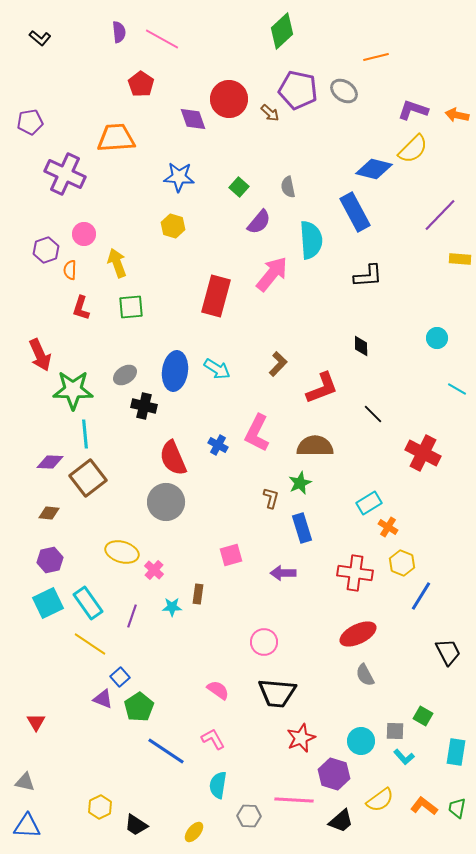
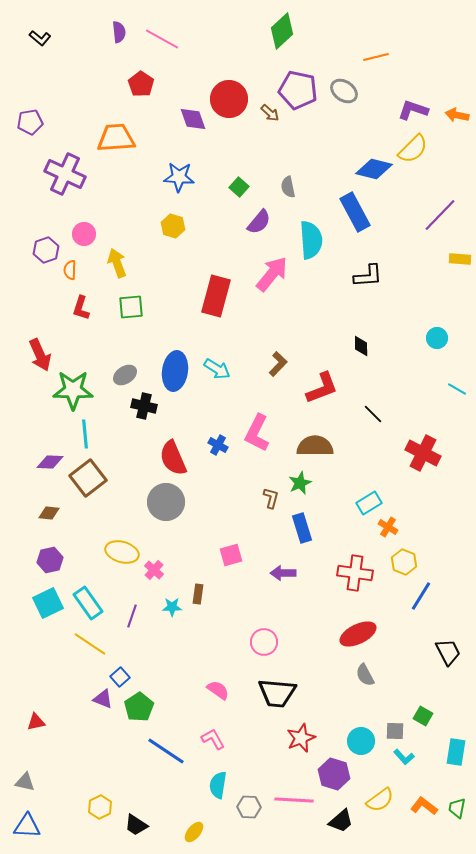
yellow hexagon at (402, 563): moved 2 px right, 1 px up
red triangle at (36, 722): rotated 48 degrees clockwise
gray hexagon at (249, 816): moved 9 px up
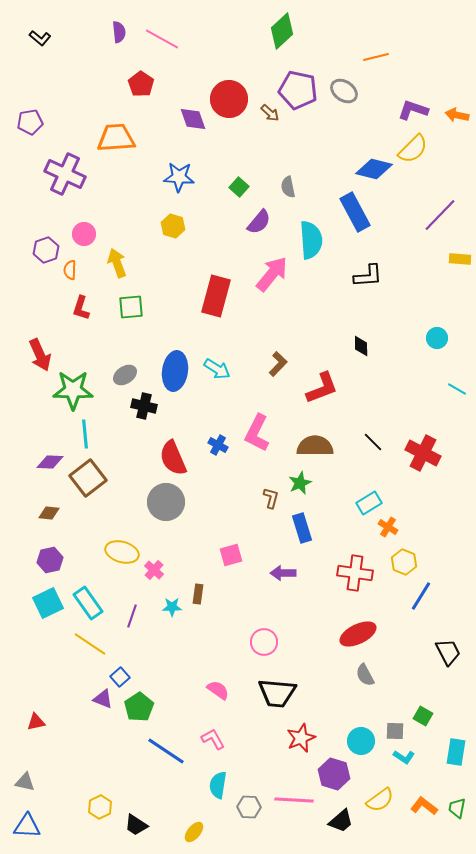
black line at (373, 414): moved 28 px down
cyan L-shape at (404, 757): rotated 15 degrees counterclockwise
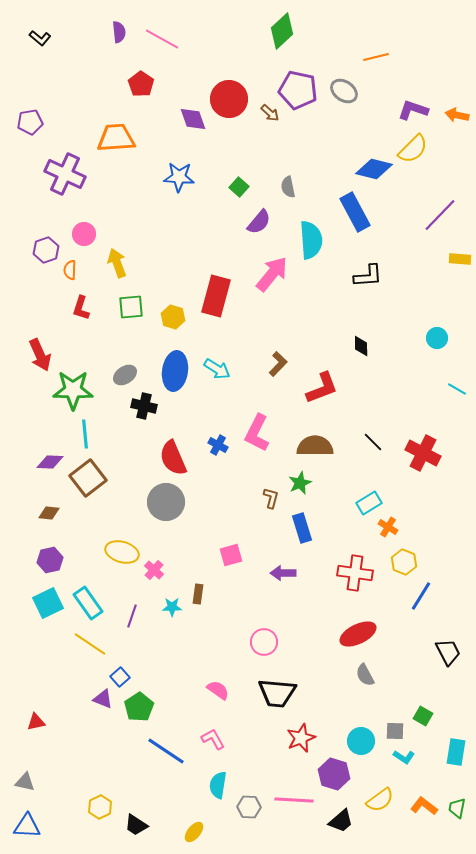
yellow hexagon at (173, 226): moved 91 px down
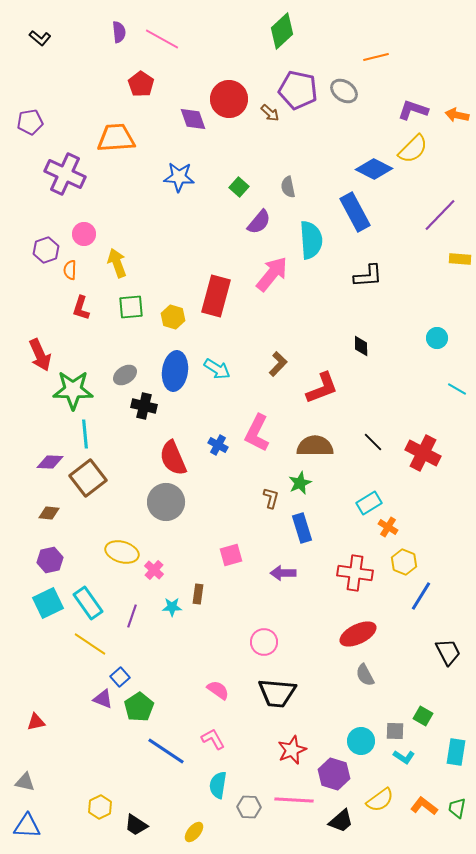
blue diamond at (374, 169): rotated 12 degrees clockwise
red star at (301, 738): moved 9 px left, 12 px down
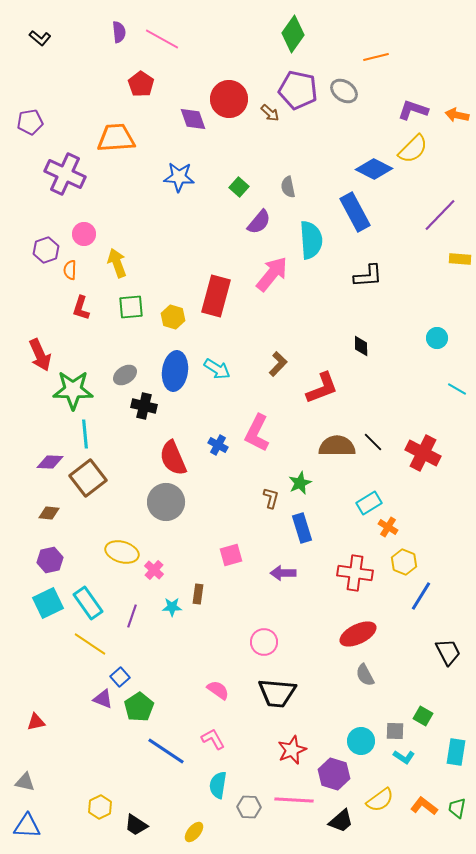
green diamond at (282, 31): moved 11 px right, 3 px down; rotated 12 degrees counterclockwise
brown semicircle at (315, 446): moved 22 px right
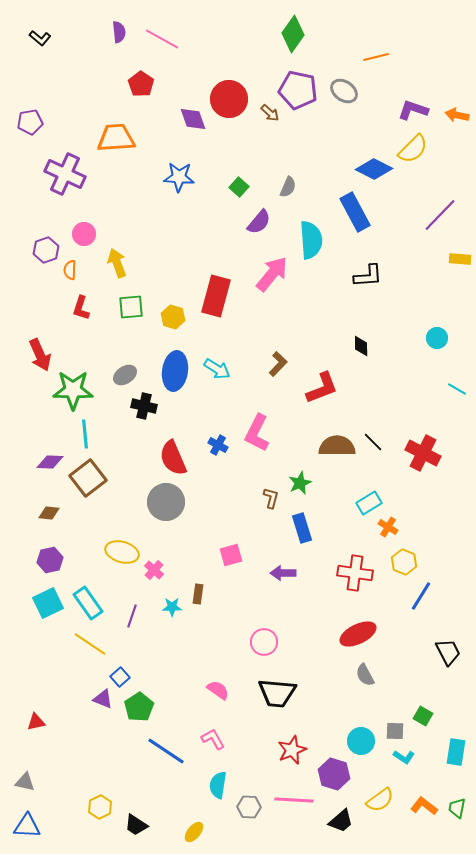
gray semicircle at (288, 187): rotated 145 degrees counterclockwise
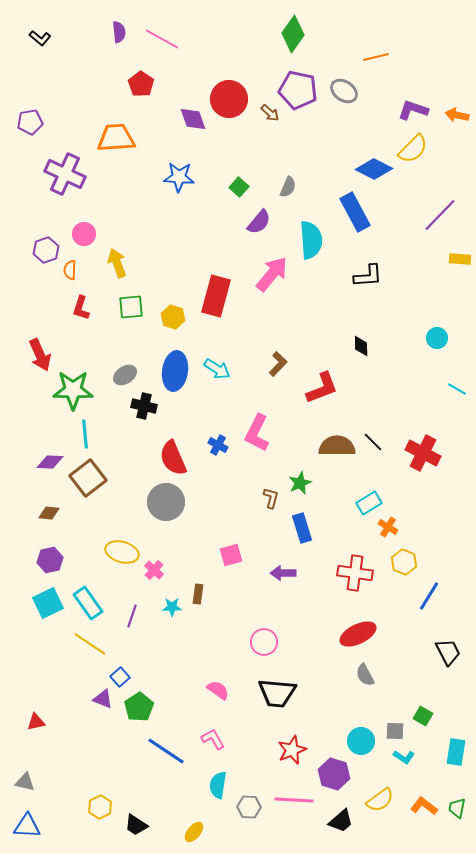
blue line at (421, 596): moved 8 px right
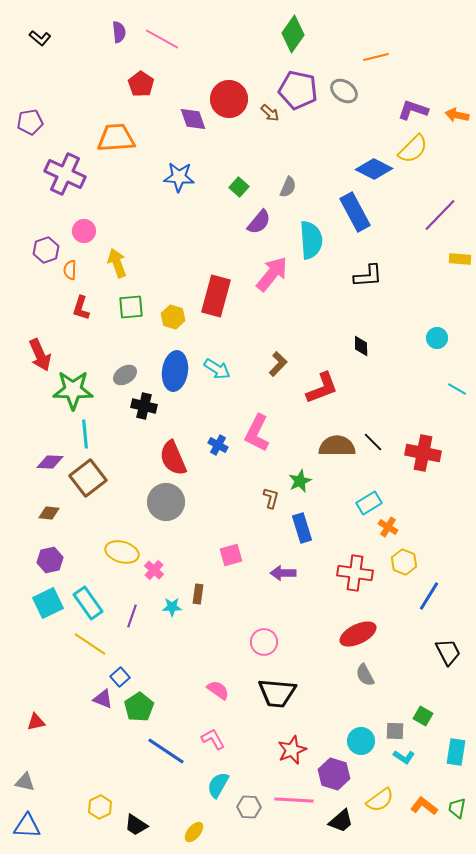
pink circle at (84, 234): moved 3 px up
red cross at (423, 453): rotated 16 degrees counterclockwise
green star at (300, 483): moved 2 px up
cyan semicircle at (218, 785): rotated 20 degrees clockwise
